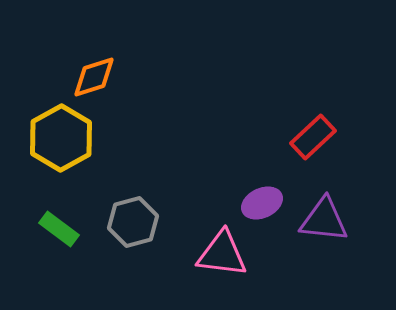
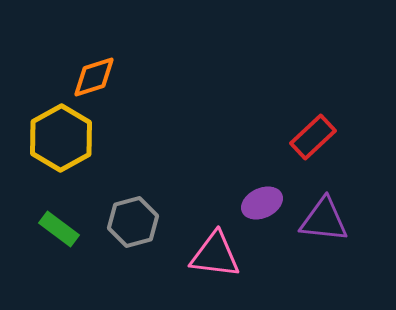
pink triangle: moved 7 px left, 1 px down
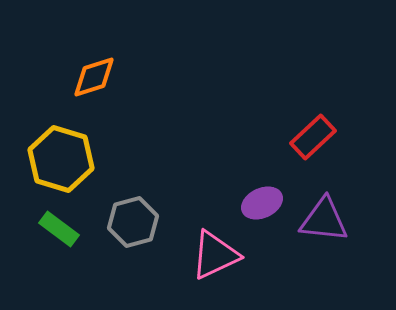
yellow hexagon: moved 21 px down; rotated 14 degrees counterclockwise
pink triangle: rotated 32 degrees counterclockwise
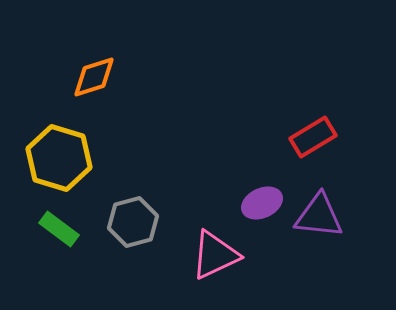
red rectangle: rotated 12 degrees clockwise
yellow hexagon: moved 2 px left, 1 px up
purple triangle: moved 5 px left, 4 px up
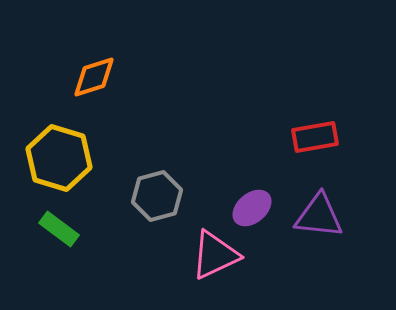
red rectangle: moved 2 px right; rotated 21 degrees clockwise
purple ellipse: moved 10 px left, 5 px down; rotated 15 degrees counterclockwise
gray hexagon: moved 24 px right, 26 px up
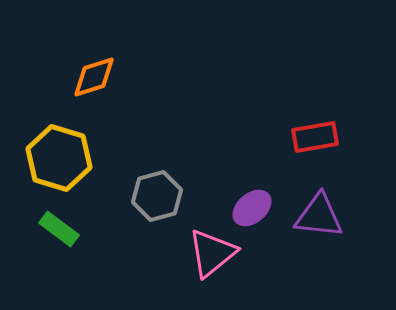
pink triangle: moved 3 px left, 2 px up; rotated 14 degrees counterclockwise
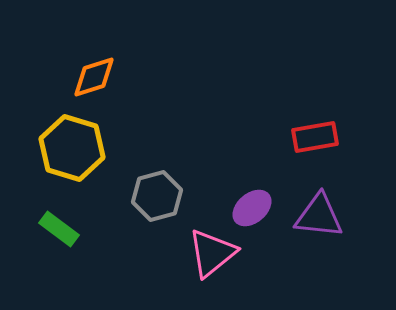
yellow hexagon: moved 13 px right, 10 px up
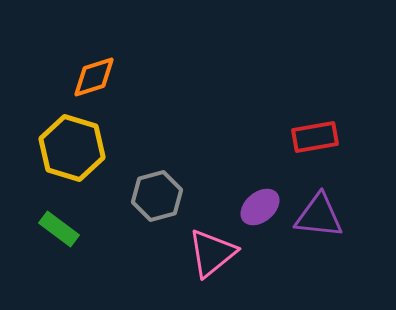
purple ellipse: moved 8 px right, 1 px up
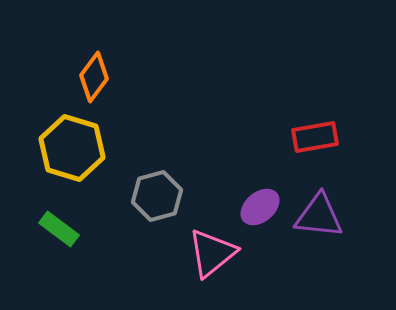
orange diamond: rotated 36 degrees counterclockwise
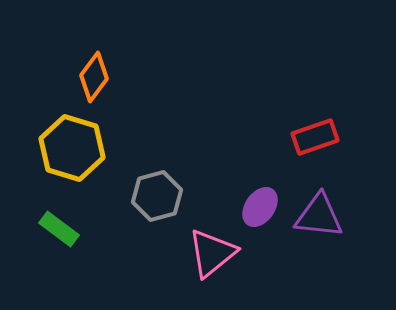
red rectangle: rotated 9 degrees counterclockwise
purple ellipse: rotated 15 degrees counterclockwise
